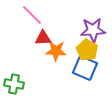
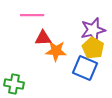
pink line: rotated 45 degrees counterclockwise
purple star: rotated 10 degrees counterclockwise
yellow pentagon: moved 6 px right, 2 px up
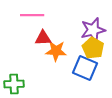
green cross: rotated 12 degrees counterclockwise
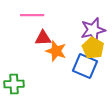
orange star: rotated 15 degrees clockwise
blue square: moved 2 px up
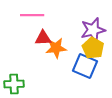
orange star: moved 3 px up; rotated 25 degrees counterclockwise
